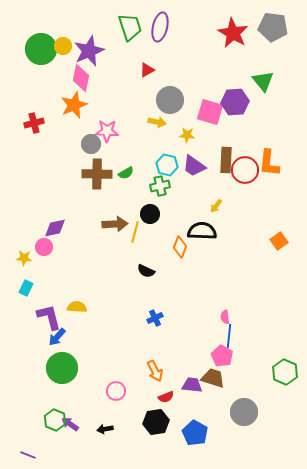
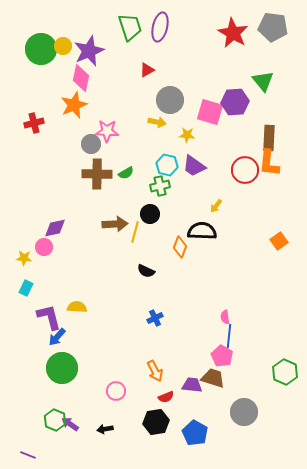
brown rectangle at (226, 160): moved 43 px right, 22 px up
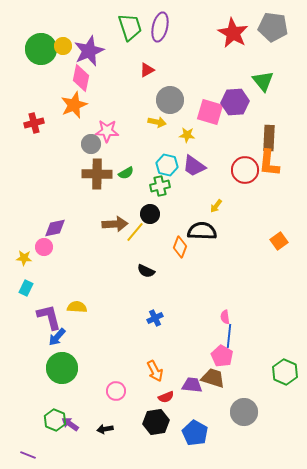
yellow line at (135, 232): rotated 25 degrees clockwise
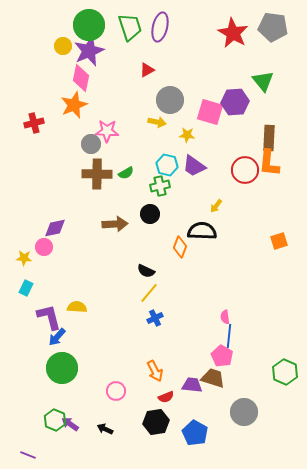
green circle at (41, 49): moved 48 px right, 24 px up
yellow line at (135, 232): moved 14 px right, 61 px down
orange square at (279, 241): rotated 18 degrees clockwise
black arrow at (105, 429): rotated 35 degrees clockwise
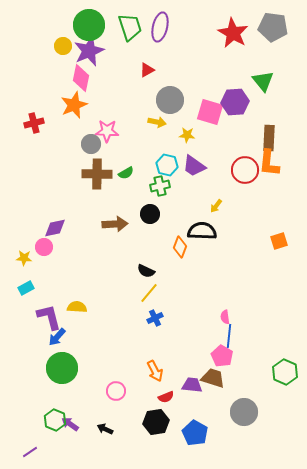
cyan rectangle at (26, 288): rotated 35 degrees clockwise
purple line at (28, 455): moved 2 px right, 3 px up; rotated 56 degrees counterclockwise
